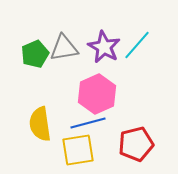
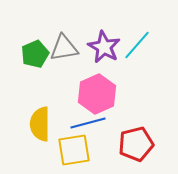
yellow semicircle: rotated 8 degrees clockwise
yellow square: moved 4 px left
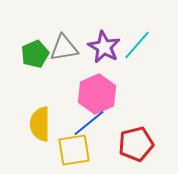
blue line: moved 1 px right; rotated 24 degrees counterclockwise
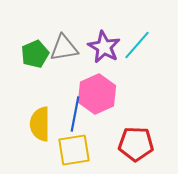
blue line: moved 14 px left, 9 px up; rotated 40 degrees counterclockwise
red pentagon: rotated 16 degrees clockwise
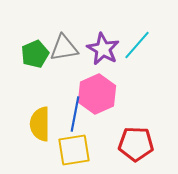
purple star: moved 1 px left, 2 px down
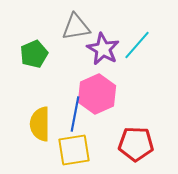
gray triangle: moved 12 px right, 21 px up
green pentagon: moved 1 px left
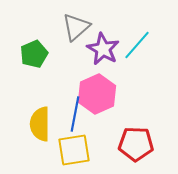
gray triangle: rotated 32 degrees counterclockwise
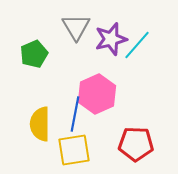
gray triangle: rotated 20 degrees counterclockwise
purple star: moved 8 px right, 10 px up; rotated 28 degrees clockwise
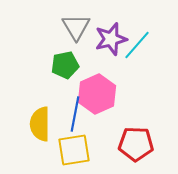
green pentagon: moved 31 px right, 11 px down; rotated 12 degrees clockwise
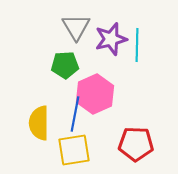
cyan line: rotated 40 degrees counterclockwise
green pentagon: rotated 8 degrees clockwise
pink hexagon: moved 2 px left
yellow semicircle: moved 1 px left, 1 px up
